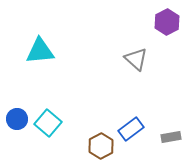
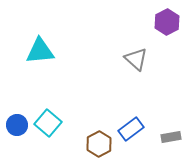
blue circle: moved 6 px down
brown hexagon: moved 2 px left, 2 px up
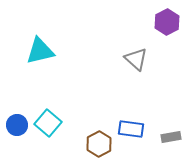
cyan triangle: rotated 8 degrees counterclockwise
blue rectangle: rotated 45 degrees clockwise
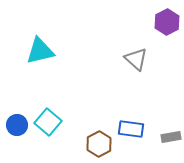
cyan square: moved 1 px up
